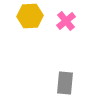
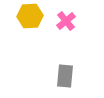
gray rectangle: moved 7 px up
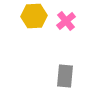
yellow hexagon: moved 4 px right
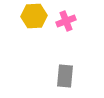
pink cross: rotated 18 degrees clockwise
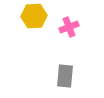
pink cross: moved 3 px right, 6 px down
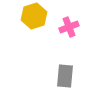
yellow hexagon: rotated 15 degrees counterclockwise
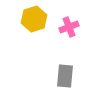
yellow hexagon: moved 3 px down
